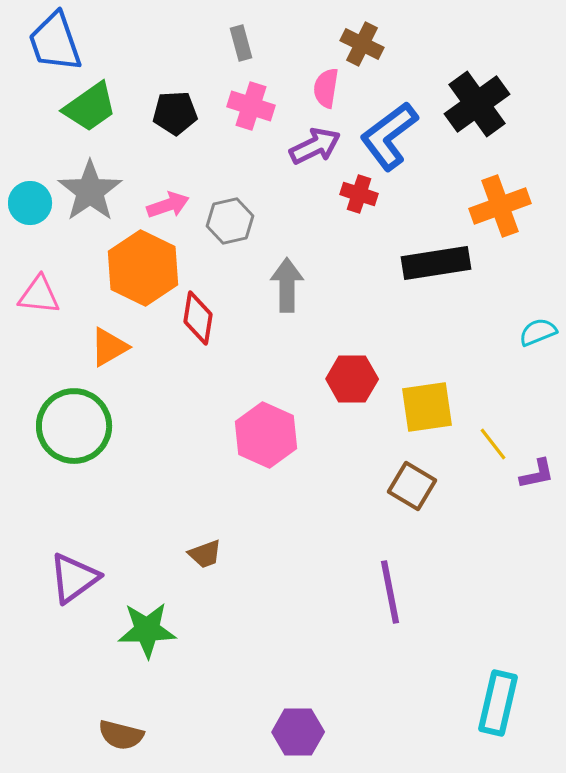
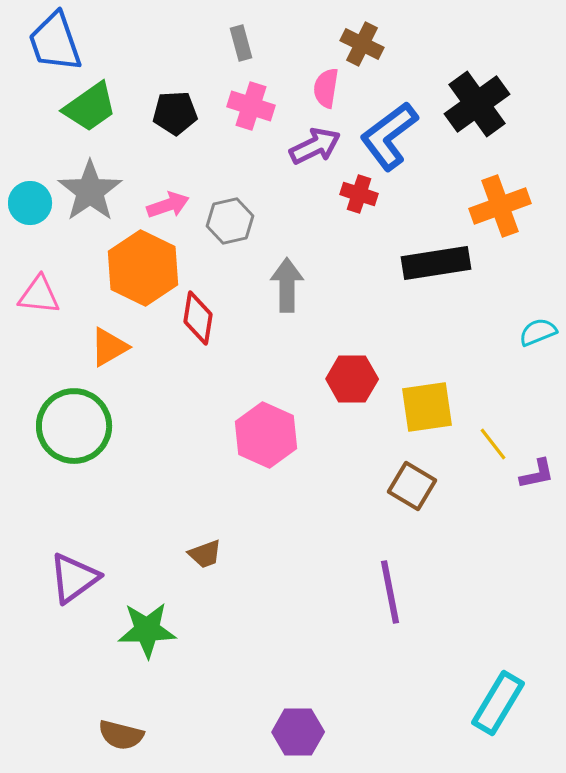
cyan rectangle: rotated 18 degrees clockwise
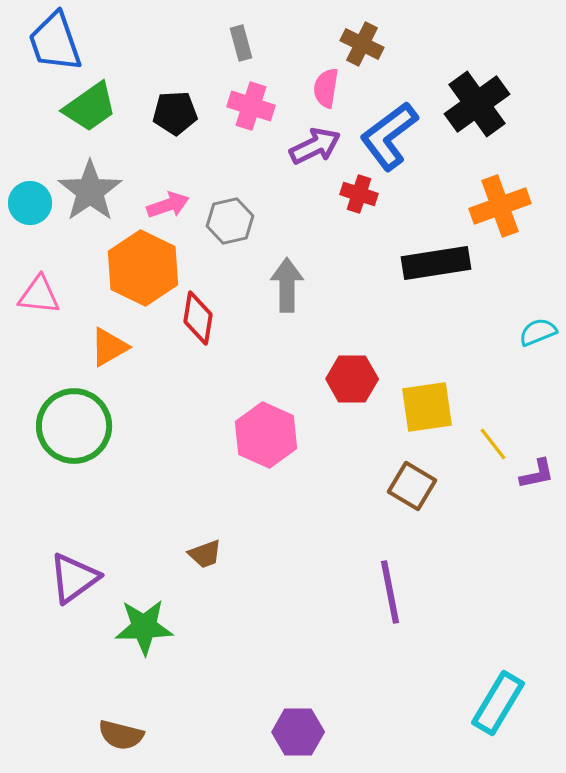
green star: moved 3 px left, 3 px up
